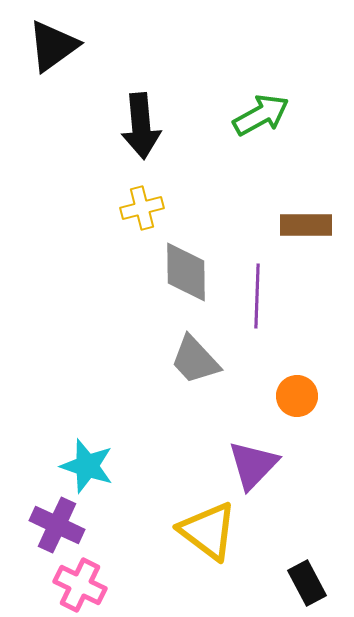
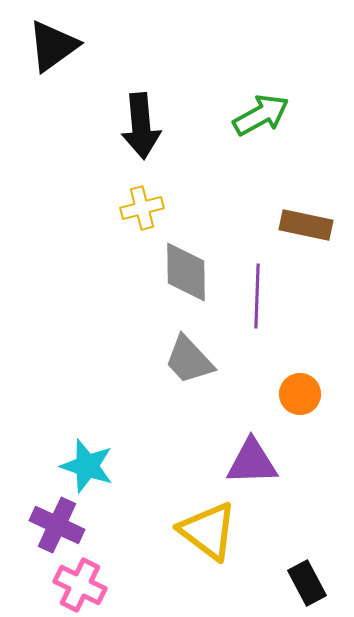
brown rectangle: rotated 12 degrees clockwise
gray trapezoid: moved 6 px left
orange circle: moved 3 px right, 2 px up
purple triangle: moved 1 px left, 3 px up; rotated 44 degrees clockwise
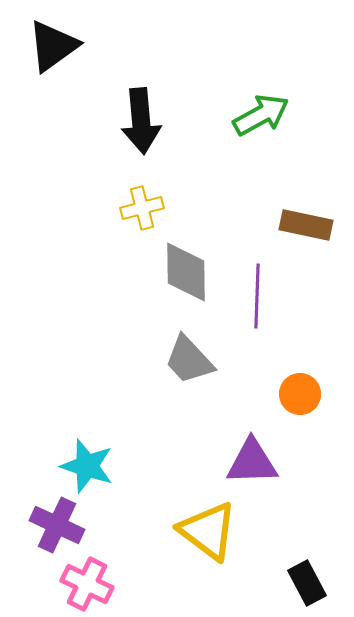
black arrow: moved 5 px up
pink cross: moved 7 px right, 1 px up
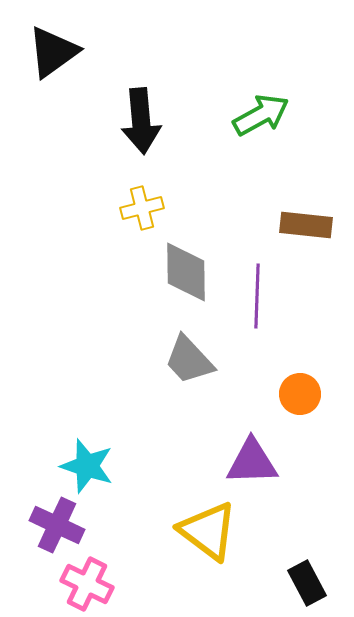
black triangle: moved 6 px down
brown rectangle: rotated 6 degrees counterclockwise
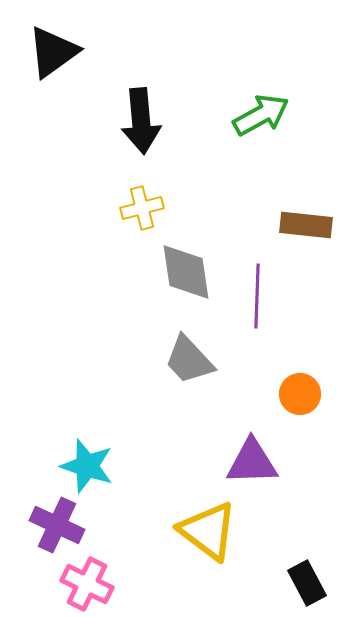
gray diamond: rotated 8 degrees counterclockwise
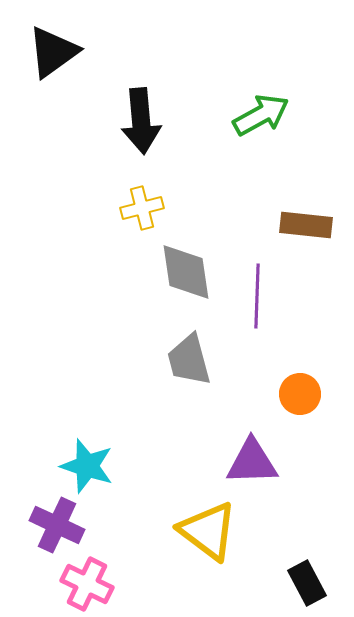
gray trapezoid: rotated 28 degrees clockwise
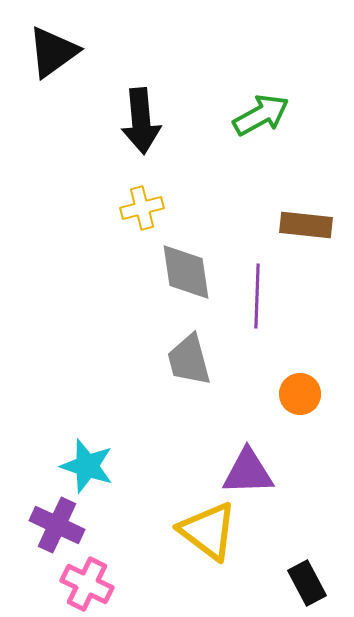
purple triangle: moved 4 px left, 10 px down
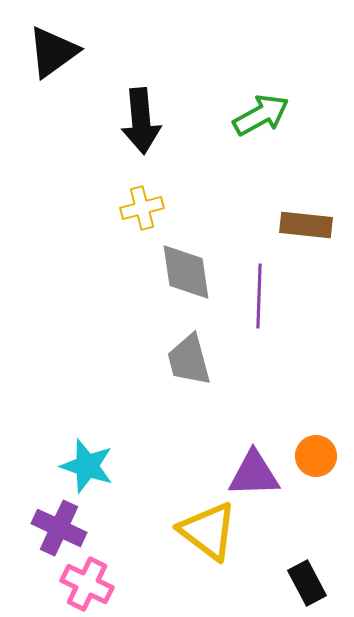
purple line: moved 2 px right
orange circle: moved 16 px right, 62 px down
purple triangle: moved 6 px right, 2 px down
purple cross: moved 2 px right, 3 px down
